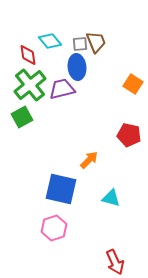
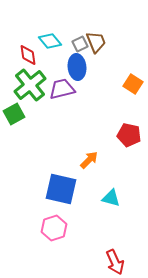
gray square: rotated 21 degrees counterclockwise
green square: moved 8 px left, 3 px up
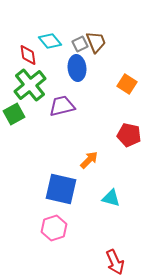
blue ellipse: moved 1 px down
orange square: moved 6 px left
purple trapezoid: moved 17 px down
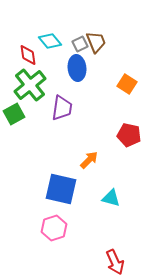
purple trapezoid: moved 2 px down; rotated 112 degrees clockwise
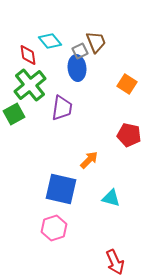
gray square: moved 7 px down
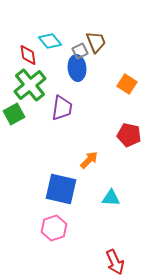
cyan triangle: rotated 12 degrees counterclockwise
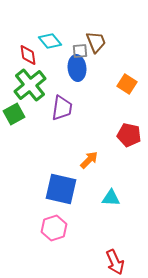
gray square: rotated 21 degrees clockwise
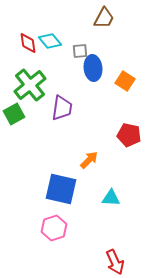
brown trapezoid: moved 8 px right, 24 px up; rotated 50 degrees clockwise
red diamond: moved 12 px up
blue ellipse: moved 16 px right
orange square: moved 2 px left, 3 px up
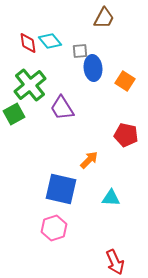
purple trapezoid: rotated 140 degrees clockwise
red pentagon: moved 3 px left
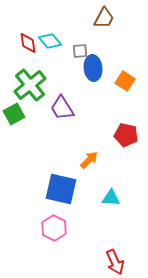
pink hexagon: rotated 15 degrees counterclockwise
